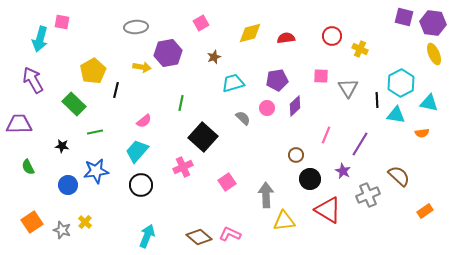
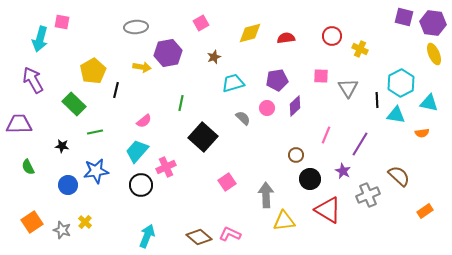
pink cross at (183, 167): moved 17 px left
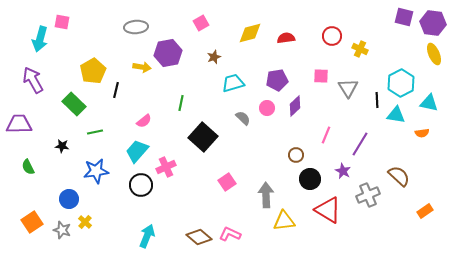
blue circle at (68, 185): moved 1 px right, 14 px down
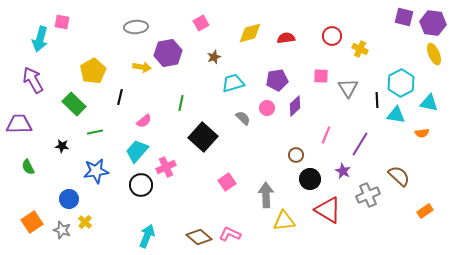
black line at (116, 90): moved 4 px right, 7 px down
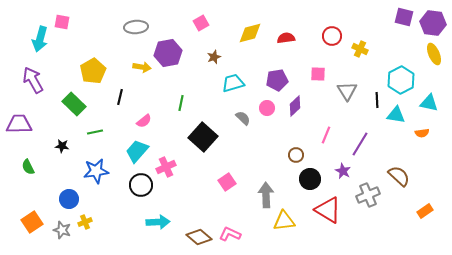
pink square at (321, 76): moved 3 px left, 2 px up
cyan hexagon at (401, 83): moved 3 px up
gray triangle at (348, 88): moved 1 px left, 3 px down
yellow cross at (85, 222): rotated 24 degrees clockwise
cyan arrow at (147, 236): moved 11 px right, 14 px up; rotated 65 degrees clockwise
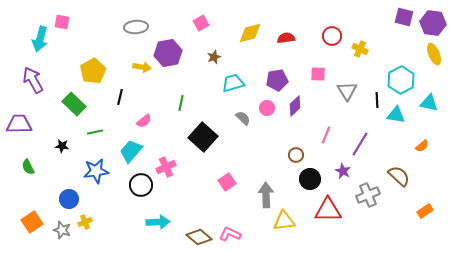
orange semicircle at (422, 133): moved 13 px down; rotated 32 degrees counterclockwise
cyan trapezoid at (137, 151): moved 6 px left
red triangle at (328, 210): rotated 32 degrees counterclockwise
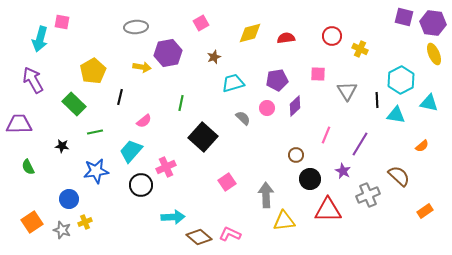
cyan arrow at (158, 222): moved 15 px right, 5 px up
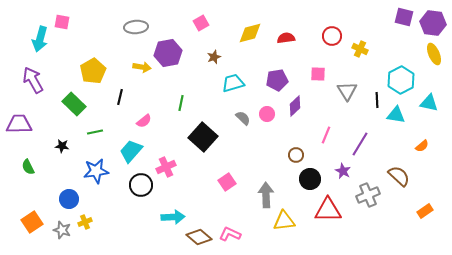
pink circle at (267, 108): moved 6 px down
